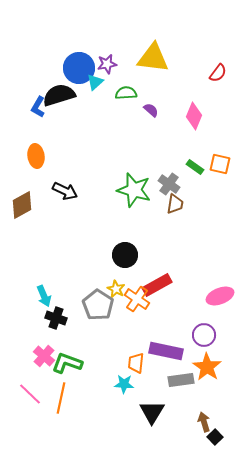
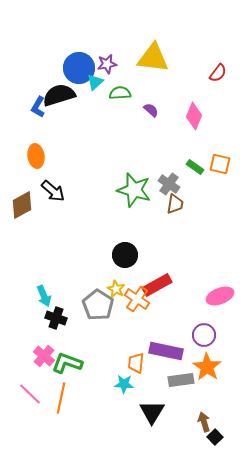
green semicircle: moved 6 px left
black arrow: moved 12 px left; rotated 15 degrees clockwise
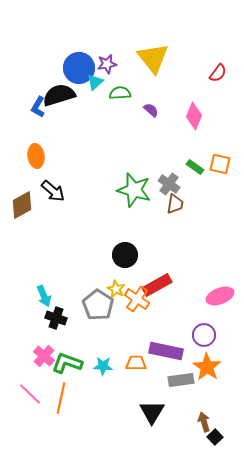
yellow triangle: rotated 44 degrees clockwise
orange trapezoid: rotated 85 degrees clockwise
cyan star: moved 21 px left, 18 px up
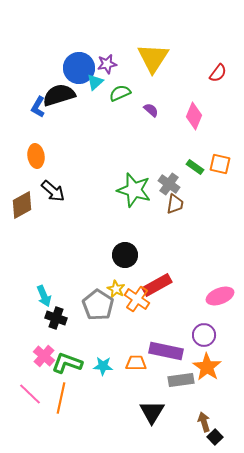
yellow triangle: rotated 12 degrees clockwise
green semicircle: rotated 20 degrees counterclockwise
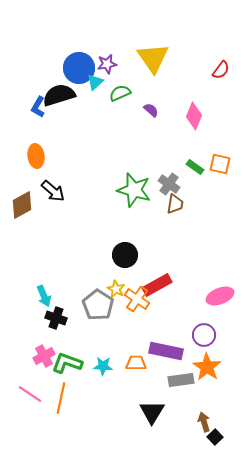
yellow triangle: rotated 8 degrees counterclockwise
red semicircle: moved 3 px right, 3 px up
pink cross: rotated 20 degrees clockwise
pink line: rotated 10 degrees counterclockwise
